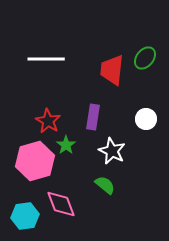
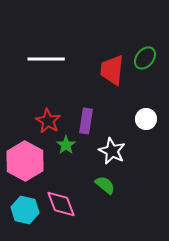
purple rectangle: moved 7 px left, 4 px down
pink hexagon: moved 10 px left; rotated 15 degrees counterclockwise
cyan hexagon: moved 6 px up; rotated 20 degrees clockwise
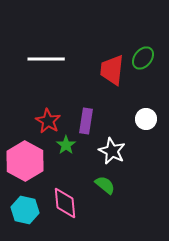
green ellipse: moved 2 px left
pink diamond: moved 4 px right, 1 px up; rotated 16 degrees clockwise
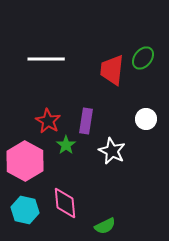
green semicircle: moved 41 px down; rotated 115 degrees clockwise
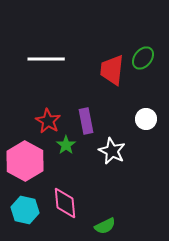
purple rectangle: rotated 20 degrees counterclockwise
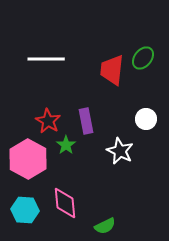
white star: moved 8 px right
pink hexagon: moved 3 px right, 2 px up
cyan hexagon: rotated 8 degrees counterclockwise
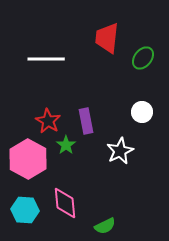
red trapezoid: moved 5 px left, 32 px up
white circle: moved 4 px left, 7 px up
white star: rotated 20 degrees clockwise
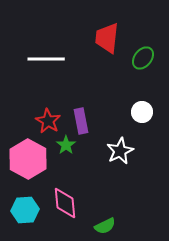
purple rectangle: moved 5 px left
cyan hexagon: rotated 8 degrees counterclockwise
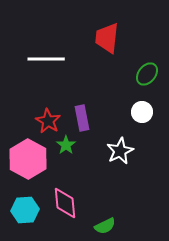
green ellipse: moved 4 px right, 16 px down
purple rectangle: moved 1 px right, 3 px up
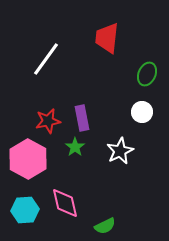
white line: rotated 54 degrees counterclockwise
green ellipse: rotated 15 degrees counterclockwise
red star: rotated 30 degrees clockwise
green star: moved 9 px right, 2 px down
pink diamond: rotated 8 degrees counterclockwise
